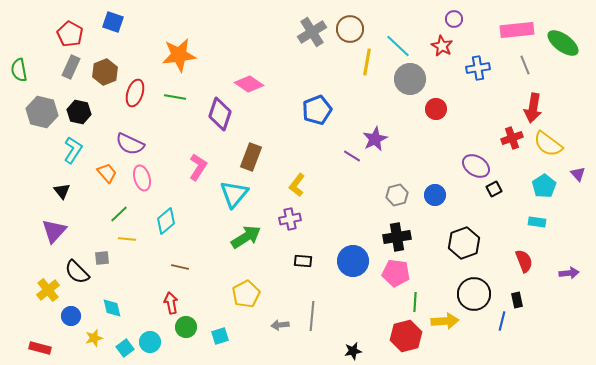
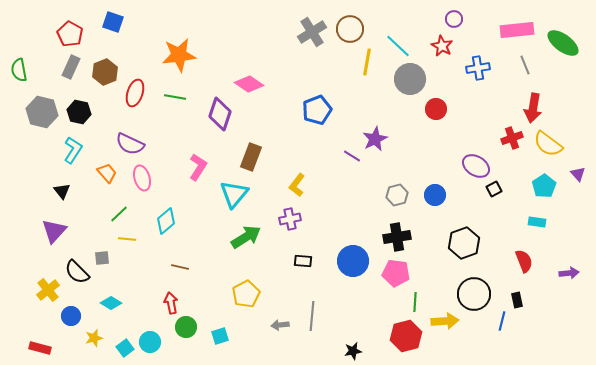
cyan diamond at (112, 308): moved 1 px left, 5 px up; rotated 45 degrees counterclockwise
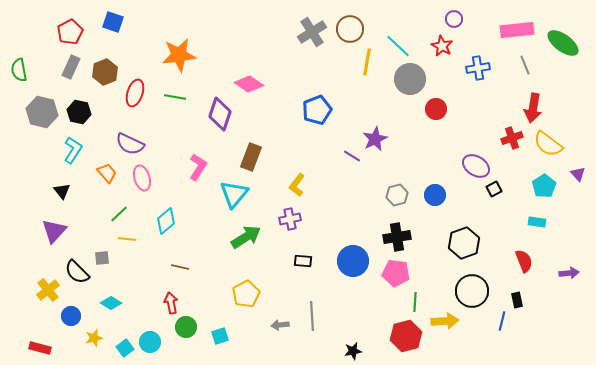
red pentagon at (70, 34): moved 2 px up; rotated 15 degrees clockwise
black circle at (474, 294): moved 2 px left, 3 px up
gray line at (312, 316): rotated 8 degrees counterclockwise
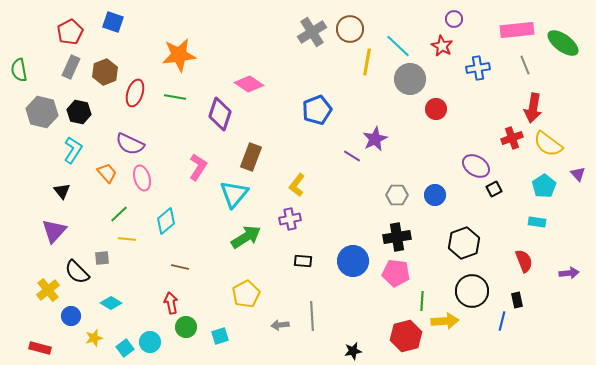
gray hexagon at (397, 195): rotated 15 degrees clockwise
green line at (415, 302): moved 7 px right, 1 px up
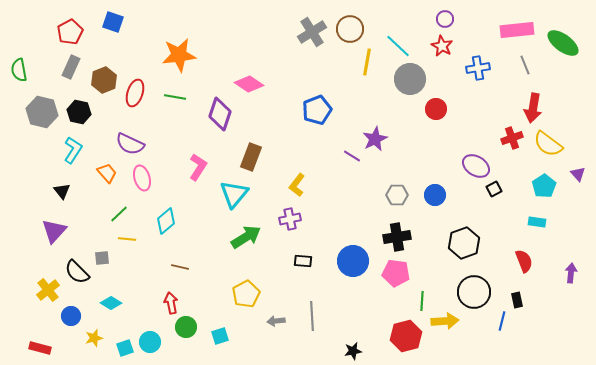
purple circle at (454, 19): moved 9 px left
brown hexagon at (105, 72): moved 1 px left, 8 px down
purple arrow at (569, 273): moved 2 px right; rotated 78 degrees counterclockwise
black circle at (472, 291): moved 2 px right, 1 px down
gray arrow at (280, 325): moved 4 px left, 4 px up
cyan square at (125, 348): rotated 18 degrees clockwise
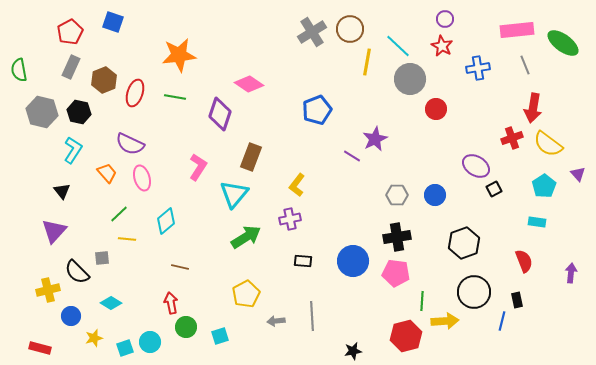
yellow cross at (48, 290): rotated 25 degrees clockwise
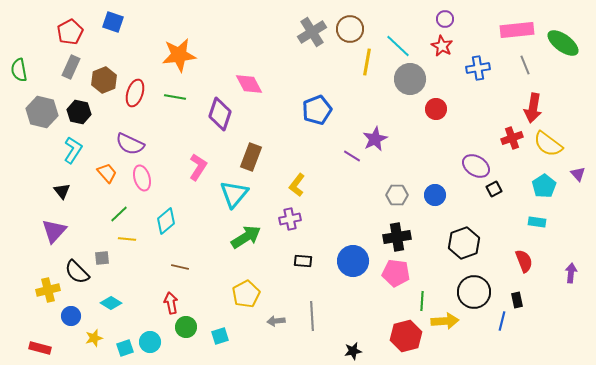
pink diamond at (249, 84): rotated 28 degrees clockwise
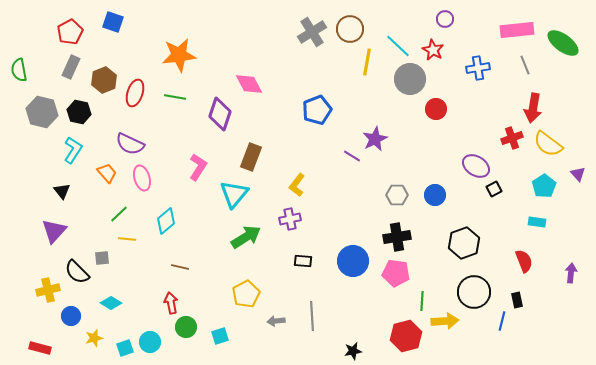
red star at (442, 46): moved 9 px left, 4 px down
